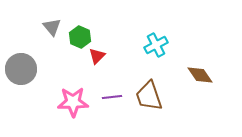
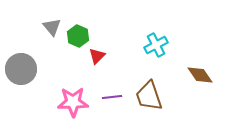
green hexagon: moved 2 px left, 1 px up
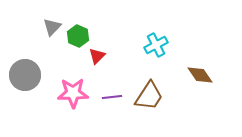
gray triangle: rotated 24 degrees clockwise
gray circle: moved 4 px right, 6 px down
brown trapezoid: rotated 128 degrees counterclockwise
pink star: moved 9 px up
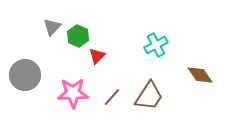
purple line: rotated 42 degrees counterclockwise
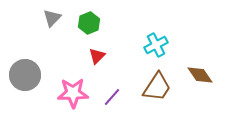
gray triangle: moved 9 px up
green hexagon: moved 11 px right, 13 px up; rotated 15 degrees clockwise
brown trapezoid: moved 8 px right, 9 px up
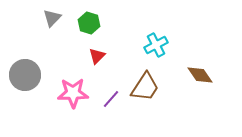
green hexagon: rotated 20 degrees counterclockwise
brown trapezoid: moved 12 px left
purple line: moved 1 px left, 2 px down
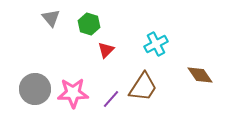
gray triangle: moved 1 px left; rotated 24 degrees counterclockwise
green hexagon: moved 1 px down
cyan cross: moved 1 px up
red triangle: moved 9 px right, 6 px up
gray circle: moved 10 px right, 14 px down
brown trapezoid: moved 2 px left
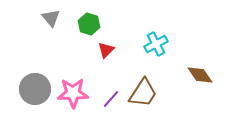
brown trapezoid: moved 6 px down
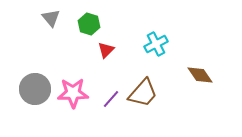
brown trapezoid: rotated 8 degrees clockwise
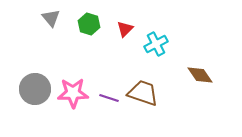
red triangle: moved 19 px right, 21 px up
brown trapezoid: rotated 112 degrees counterclockwise
purple line: moved 2 px left, 1 px up; rotated 66 degrees clockwise
